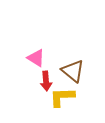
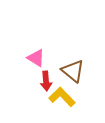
yellow L-shape: rotated 48 degrees clockwise
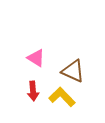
brown triangle: rotated 15 degrees counterclockwise
red arrow: moved 13 px left, 10 px down
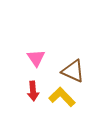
pink triangle: rotated 24 degrees clockwise
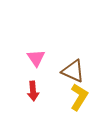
yellow L-shape: moved 17 px right; rotated 76 degrees clockwise
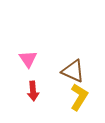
pink triangle: moved 8 px left, 1 px down
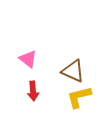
pink triangle: rotated 18 degrees counterclockwise
yellow L-shape: rotated 136 degrees counterclockwise
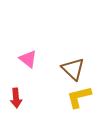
brown triangle: moved 2 px up; rotated 20 degrees clockwise
red arrow: moved 17 px left, 7 px down
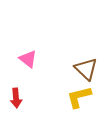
brown triangle: moved 13 px right
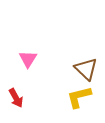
pink triangle: rotated 24 degrees clockwise
red arrow: rotated 24 degrees counterclockwise
